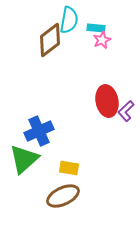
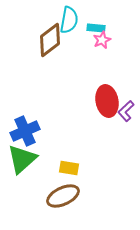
blue cross: moved 14 px left
green triangle: moved 2 px left
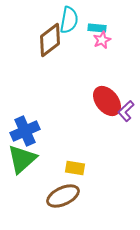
cyan rectangle: moved 1 px right
red ellipse: rotated 28 degrees counterclockwise
yellow rectangle: moved 6 px right
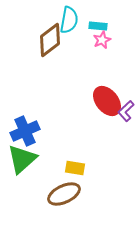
cyan rectangle: moved 1 px right, 2 px up
brown ellipse: moved 1 px right, 2 px up
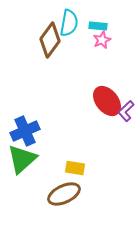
cyan semicircle: moved 3 px down
brown diamond: rotated 16 degrees counterclockwise
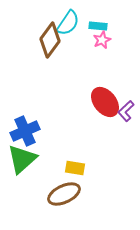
cyan semicircle: moved 1 px left; rotated 24 degrees clockwise
red ellipse: moved 2 px left, 1 px down
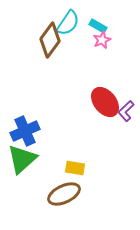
cyan rectangle: rotated 24 degrees clockwise
